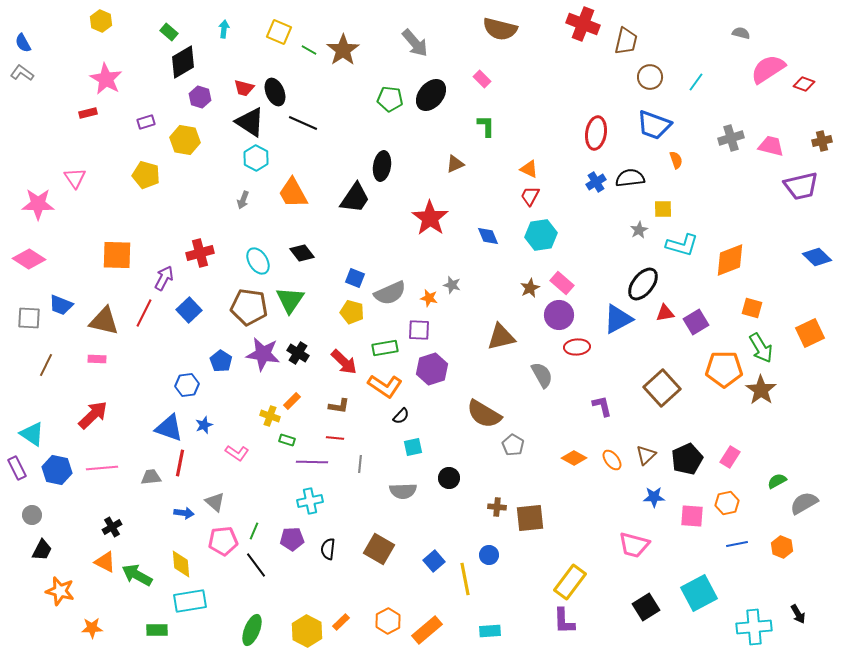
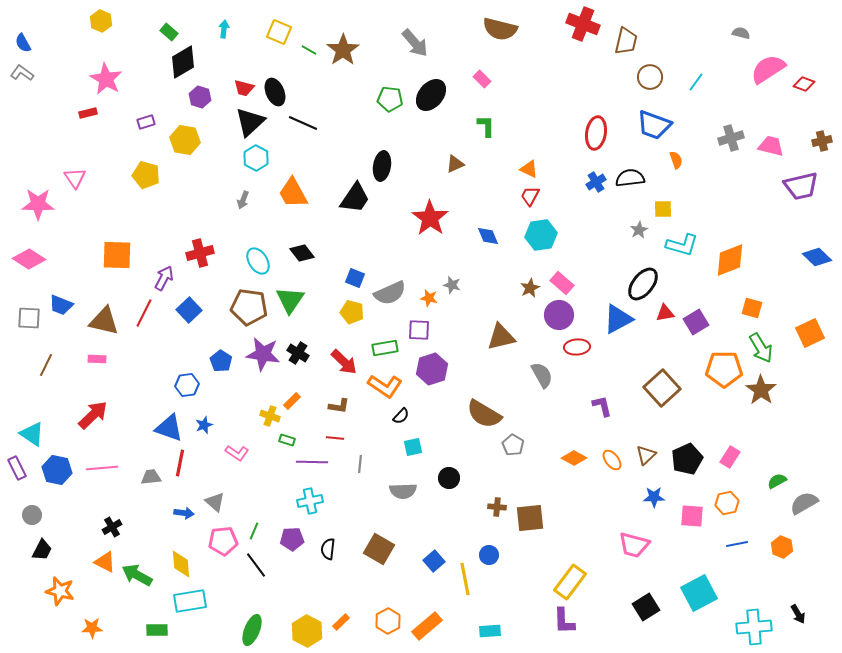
black triangle at (250, 122): rotated 44 degrees clockwise
orange rectangle at (427, 630): moved 4 px up
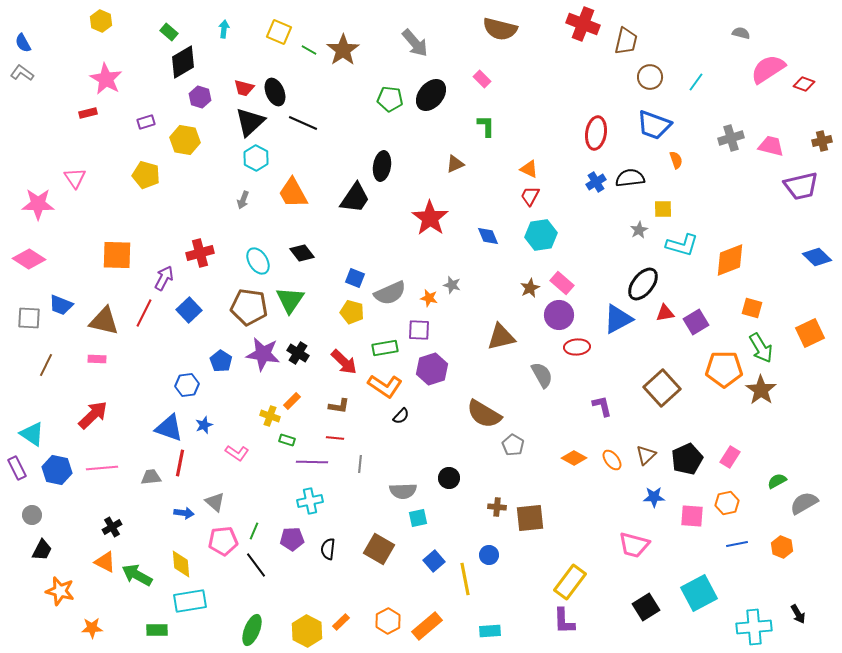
cyan square at (413, 447): moved 5 px right, 71 px down
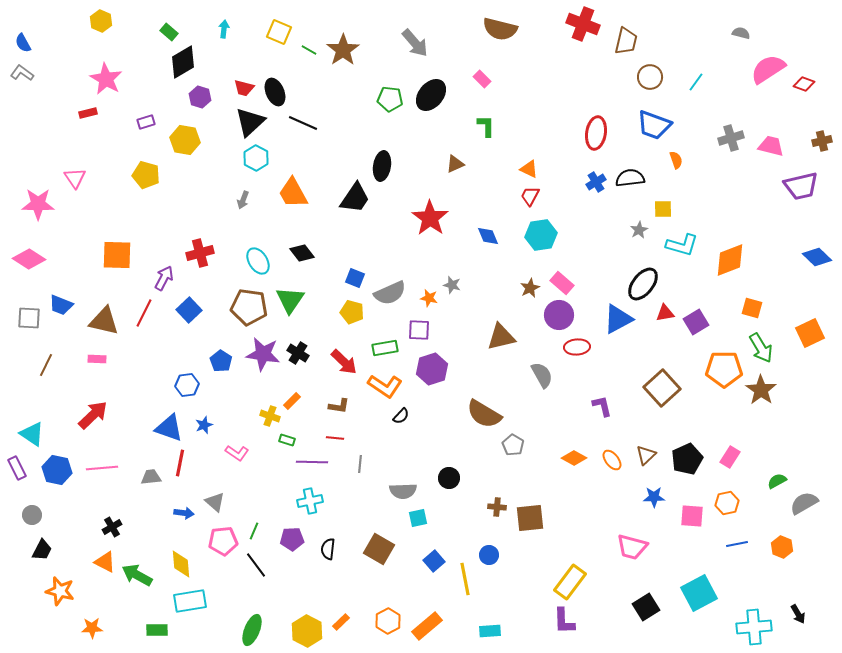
pink trapezoid at (634, 545): moved 2 px left, 2 px down
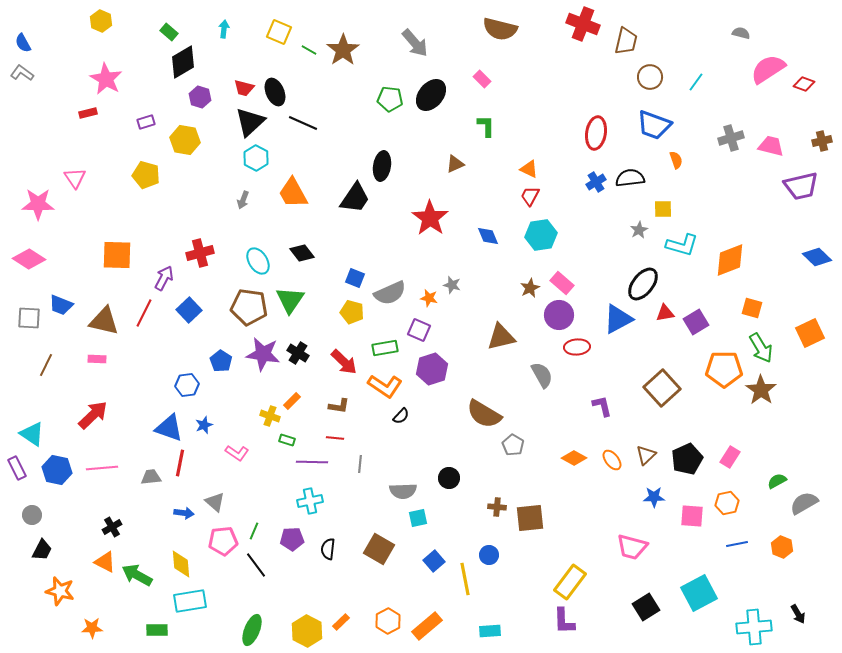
purple square at (419, 330): rotated 20 degrees clockwise
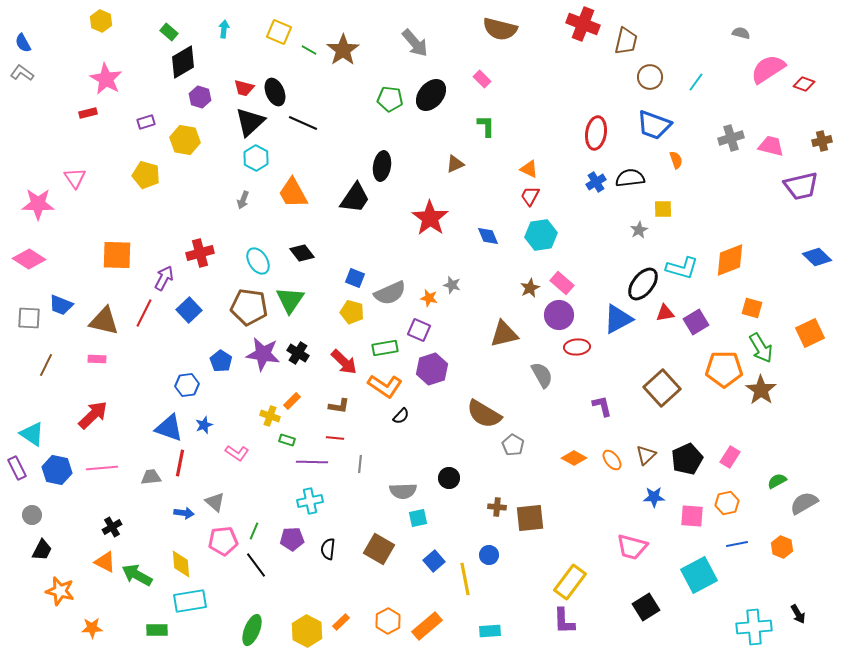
cyan L-shape at (682, 245): moved 23 px down
brown triangle at (501, 337): moved 3 px right, 3 px up
cyan square at (699, 593): moved 18 px up
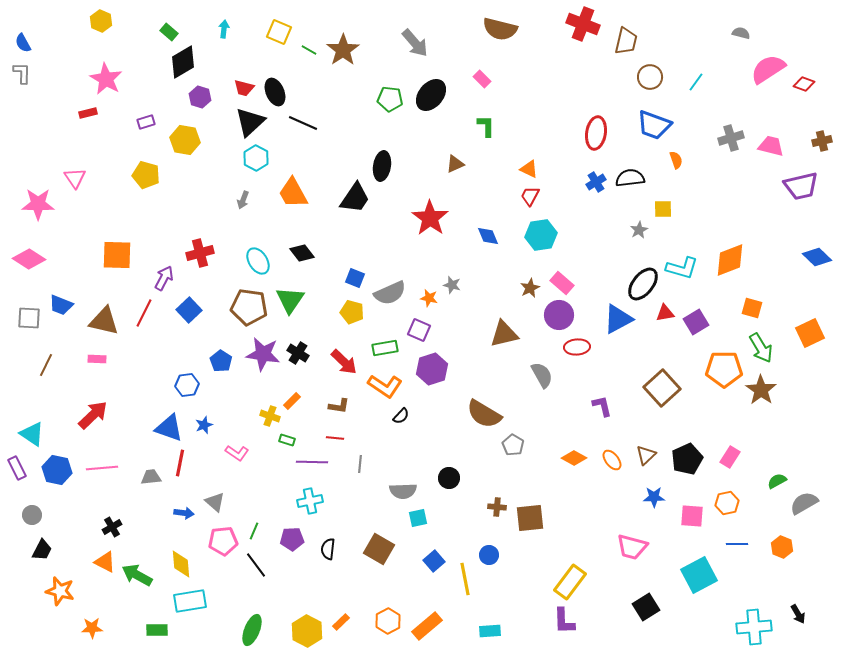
gray L-shape at (22, 73): rotated 55 degrees clockwise
blue line at (737, 544): rotated 10 degrees clockwise
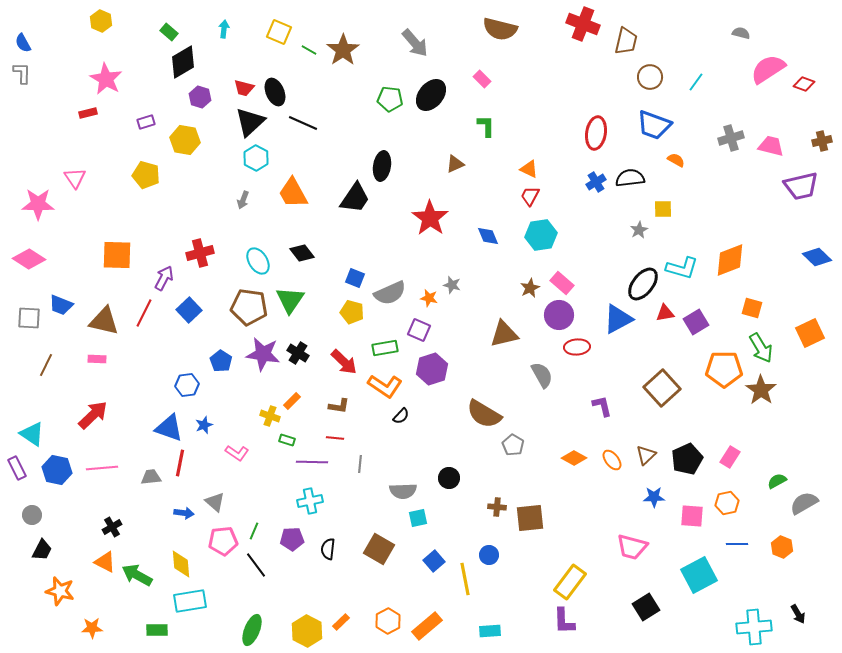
orange semicircle at (676, 160): rotated 42 degrees counterclockwise
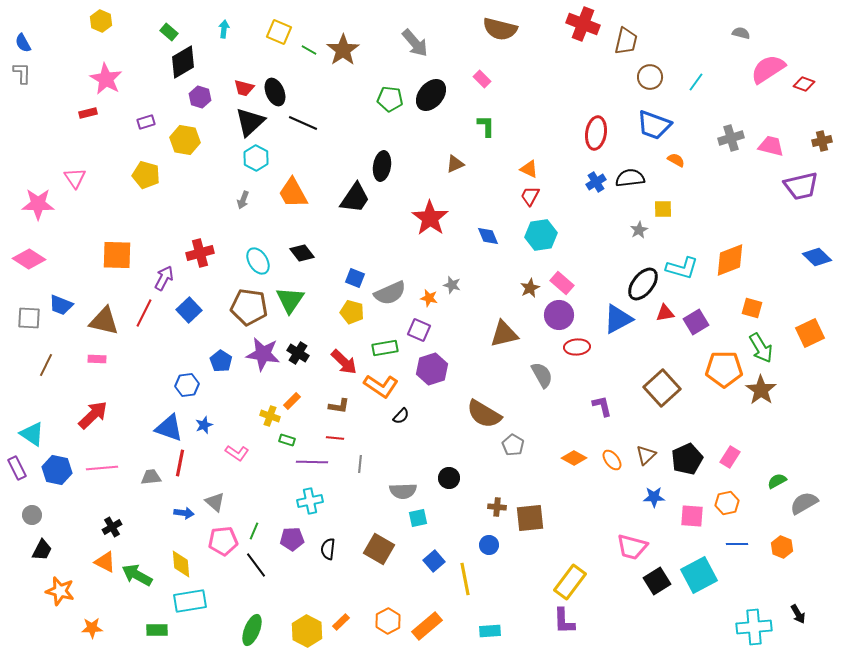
orange L-shape at (385, 386): moved 4 px left
blue circle at (489, 555): moved 10 px up
black square at (646, 607): moved 11 px right, 26 px up
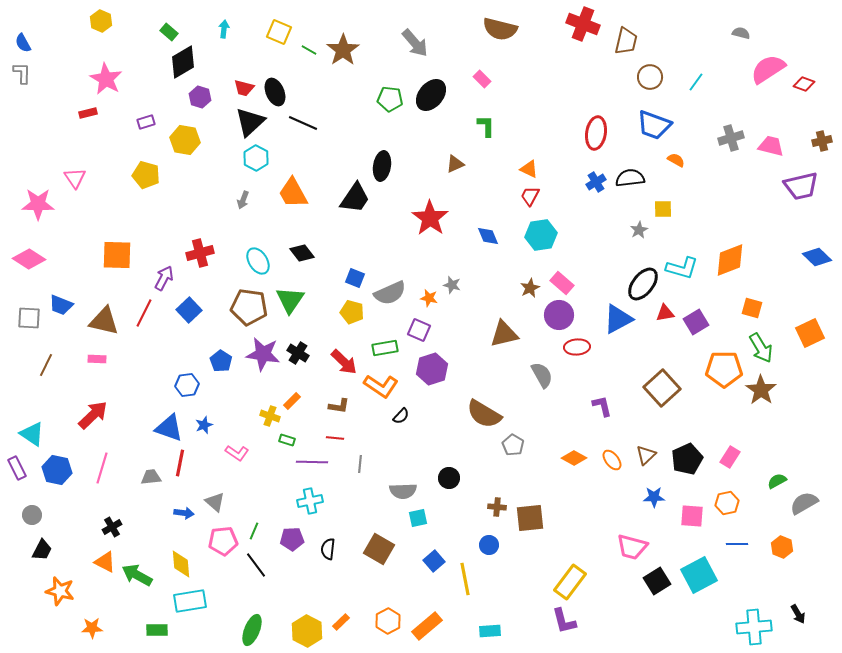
pink line at (102, 468): rotated 68 degrees counterclockwise
purple L-shape at (564, 621): rotated 12 degrees counterclockwise
